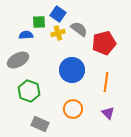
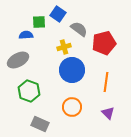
yellow cross: moved 6 px right, 14 px down
orange circle: moved 1 px left, 2 px up
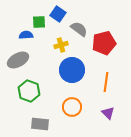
yellow cross: moved 3 px left, 2 px up
gray rectangle: rotated 18 degrees counterclockwise
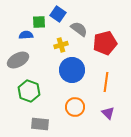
red pentagon: moved 1 px right
orange circle: moved 3 px right
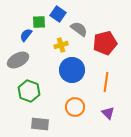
blue semicircle: rotated 48 degrees counterclockwise
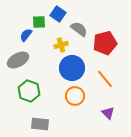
blue circle: moved 2 px up
orange line: moved 1 px left, 3 px up; rotated 48 degrees counterclockwise
orange circle: moved 11 px up
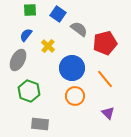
green square: moved 9 px left, 12 px up
yellow cross: moved 13 px left, 1 px down; rotated 32 degrees counterclockwise
gray ellipse: rotated 35 degrees counterclockwise
